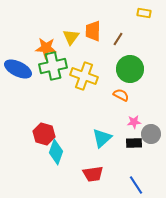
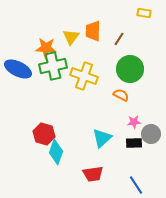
brown line: moved 1 px right
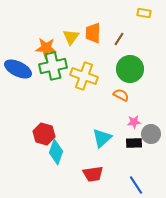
orange trapezoid: moved 2 px down
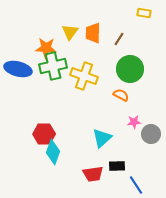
yellow triangle: moved 1 px left, 5 px up
blue ellipse: rotated 12 degrees counterclockwise
red hexagon: rotated 15 degrees counterclockwise
black rectangle: moved 17 px left, 23 px down
cyan diamond: moved 3 px left
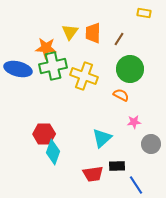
gray circle: moved 10 px down
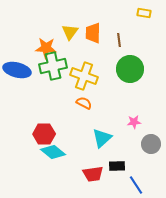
brown line: moved 1 px down; rotated 40 degrees counterclockwise
blue ellipse: moved 1 px left, 1 px down
orange semicircle: moved 37 px left, 8 px down
cyan diamond: rotated 70 degrees counterclockwise
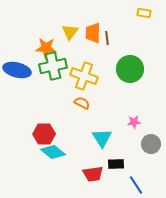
brown line: moved 12 px left, 2 px up
orange semicircle: moved 2 px left
cyan triangle: rotated 20 degrees counterclockwise
black rectangle: moved 1 px left, 2 px up
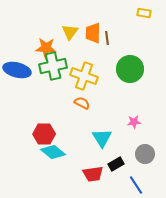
gray circle: moved 6 px left, 10 px down
black rectangle: rotated 28 degrees counterclockwise
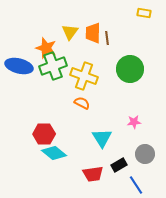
orange star: rotated 15 degrees clockwise
green cross: rotated 8 degrees counterclockwise
blue ellipse: moved 2 px right, 4 px up
cyan diamond: moved 1 px right, 1 px down
black rectangle: moved 3 px right, 1 px down
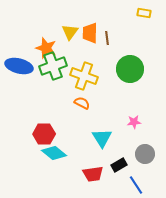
orange trapezoid: moved 3 px left
